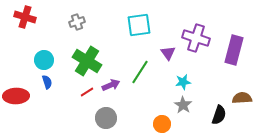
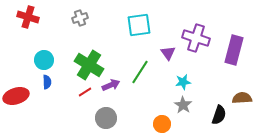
red cross: moved 3 px right
gray cross: moved 3 px right, 4 px up
green cross: moved 2 px right, 4 px down
blue semicircle: rotated 16 degrees clockwise
red line: moved 2 px left
red ellipse: rotated 15 degrees counterclockwise
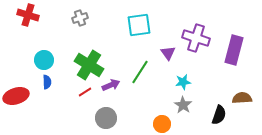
red cross: moved 2 px up
